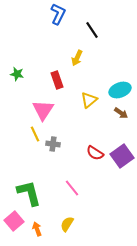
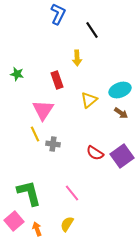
yellow arrow: rotated 28 degrees counterclockwise
pink line: moved 5 px down
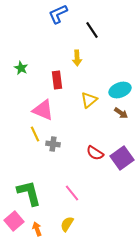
blue L-shape: rotated 140 degrees counterclockwise
green star: moved 4 px right, 6 px up; rotated 16 degrees clockwise
red rectangle: rotated 12 degrees clockwise
pink triangle: rotated 40 degrees counterclockwise
purple square: moved 2 px down
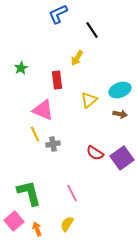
yellow arrow: rotated 35 degrees clockwise
green star: rotated 16 degrees clockwise
brown arrow: moved 1 px left, 1 px down; rotated 24 degrees counterclockwise
gray cross: rotated 16 degrees counterclockwise
pink line: rotated 12 degrees clockwise
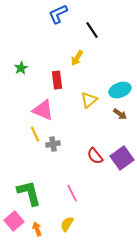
brown arrow: rotated 24 degrees clockwise
red semicircle: moved 3 px down; rotated 18 degrees clockwise
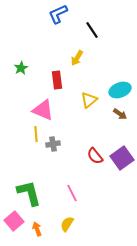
yellow line: moved 1 px right; rotated 21 degrees clockwise
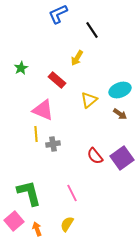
red rectangle: rotated 42 degrees counterclockwise
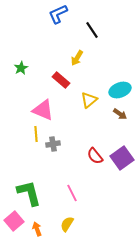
red rectangle: moved 4 px right
